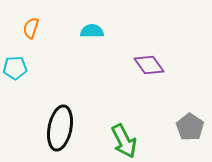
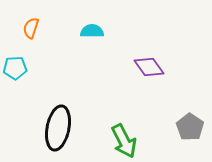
purple diamond: moved 2 px down
black ellipse: moved 2 px left
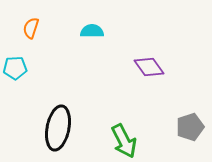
gray pentagon: rotated 20 degrees clockwise
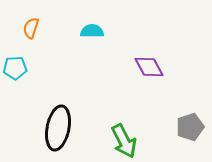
purple diamond: rotated 8 degrees clockwise
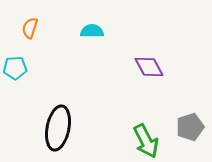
orange semicircle: moved 1 px left
green arrow: moved 22 px right
